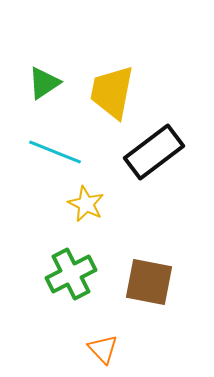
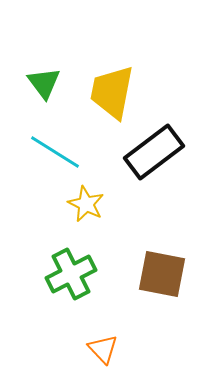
green triangle: rotated 33 degrees counterclockwise
cyan line: rotated 10 degrees clockwise
brown square: moved 13 px right, 8 px up
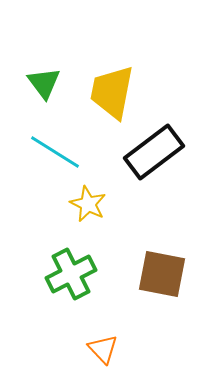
yellow star: moved 2 px right
